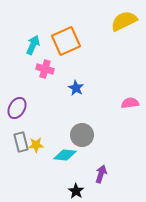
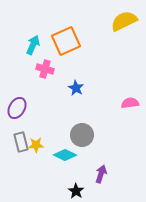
cyan diamond: rotated 20 degrees clockwise
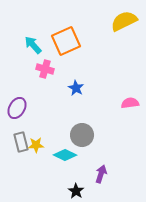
cyan arrow: rotated 66 degrees counterclockwise
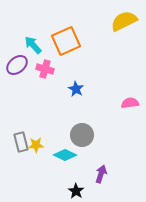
blue star: moved 1 px down
purple ellipse: moved 43 px up; rotated 20 degrees clockwise
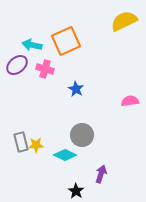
cyan arrow: moved 1 px left; rotated 36 degrees counterclockwise
pink semicircle: moved 2 px up
